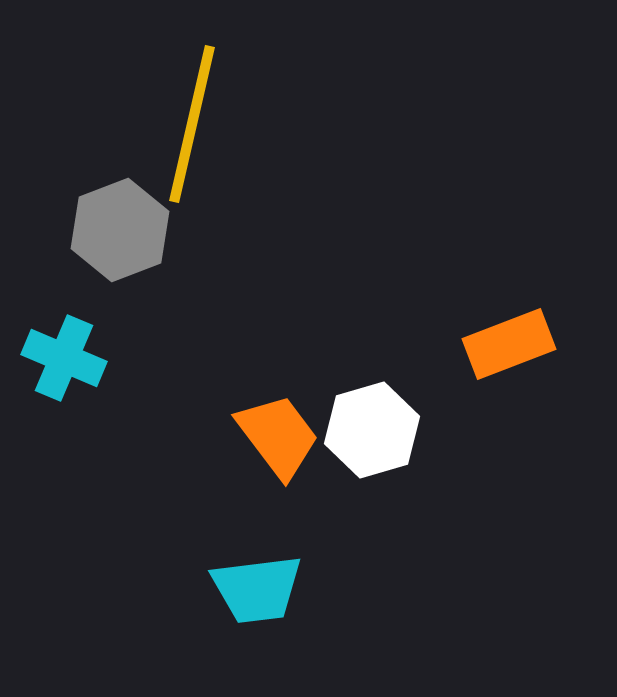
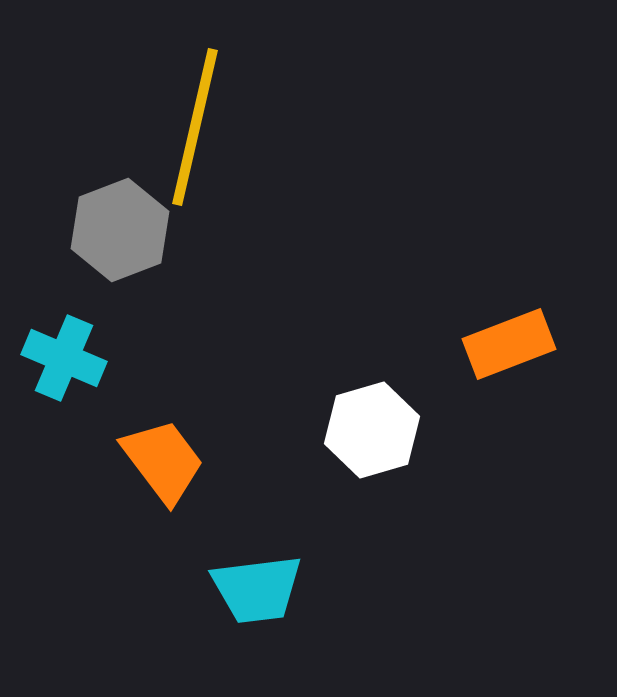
yellow line: moved 3 px right, 3 px down
orange trapezoid: moved 115 px left, 25 px down
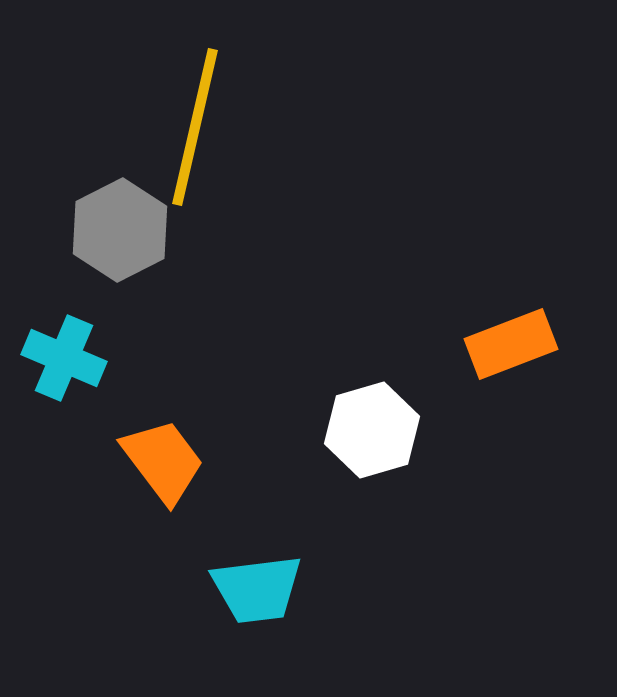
gray hexagon: rotated 6 degrees counterclockwise
orange rectangle: moved 2 px right
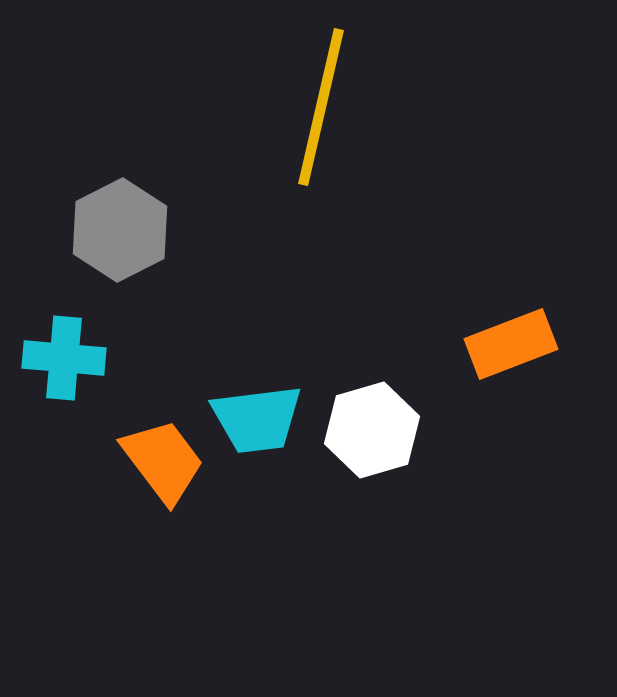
yellow line: moved 126 px right, 20 px up
cyan cross: rotated 18 degrees counterclockwise
cyan trapezoid: moved 170 px up
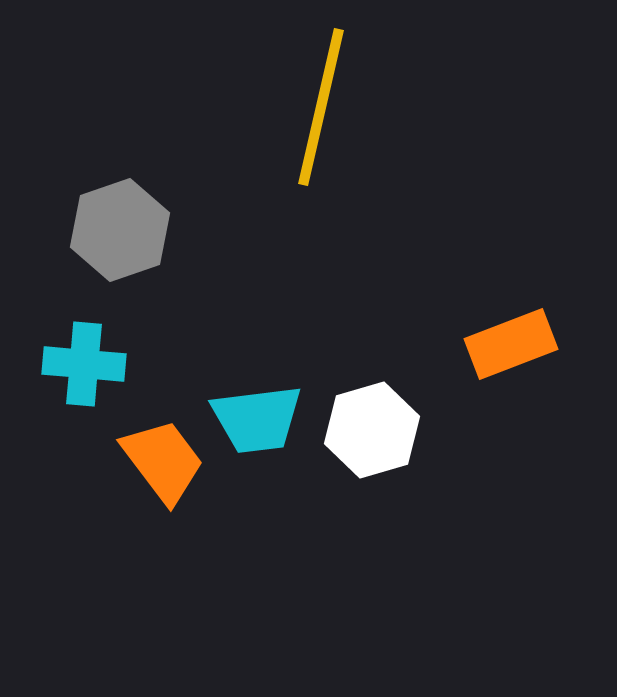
gray hexagon: rotated 8 degrees clockwise
cyan cross: moved 20 px right, 6 px down
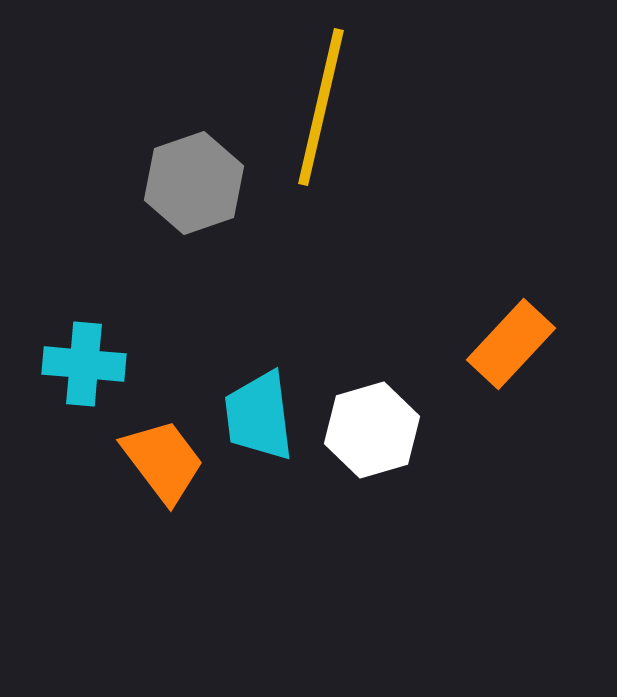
gray hexagon: moved 74 px right, 47 px up
orange rectangle: rotated 26 degrees counterclockwise
cyan trapezoid: moved 2 px right, 3 px up; rotated 90 degrees clockwise
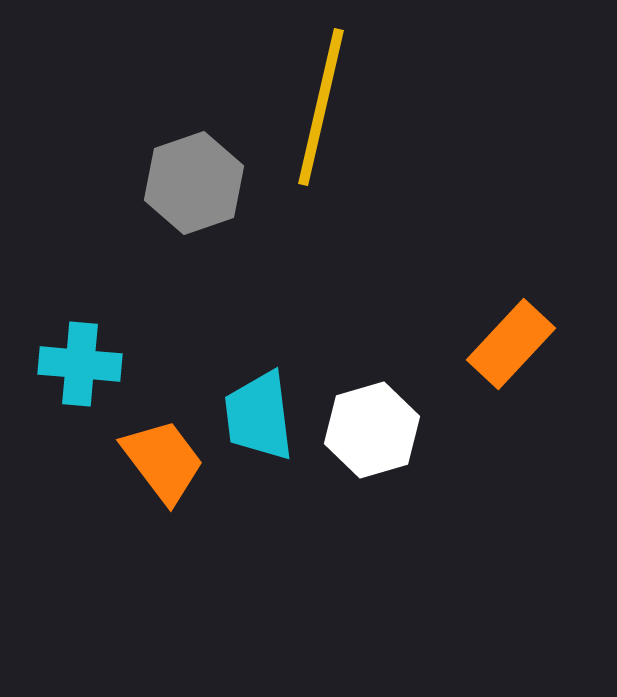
cyan cross: moved 4 px left
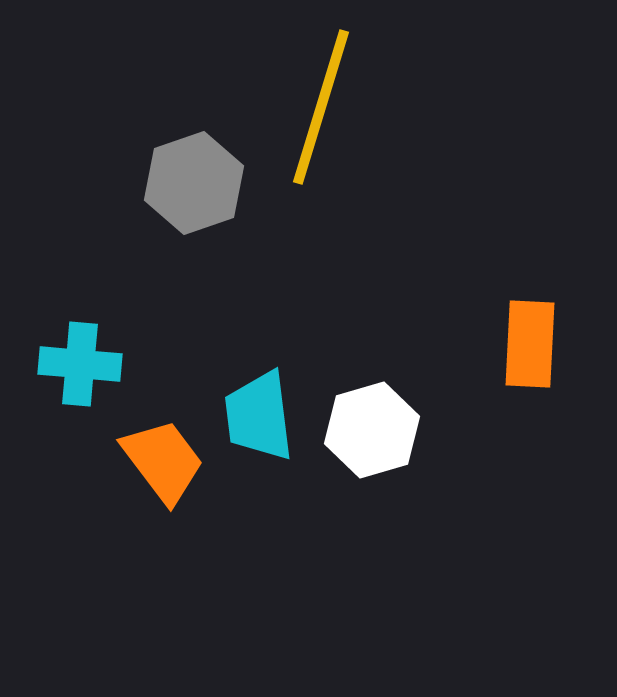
yellow line: rotated 4 degrees clockwise
orange rectangle: moved 19 px right; rotated 40 degrees counterclockwise
